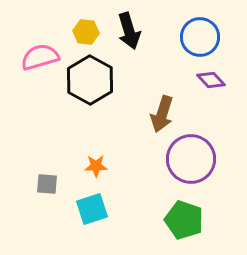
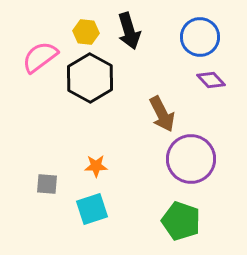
pink semicircle: rotated 21 degrees counterclockwise
black hexagon: moved 2 px up
brown arrow: rotated 45 degrees counterclockwise
green pentagon: moved 3 px left, 1 px down
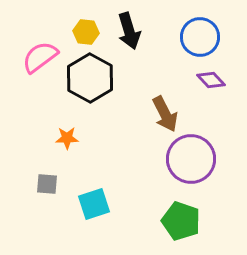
brown arrow: moved 3 px right
orange star: moved 29 px left, 28 px up
cyan square: moved 2 px right, 5 px up
